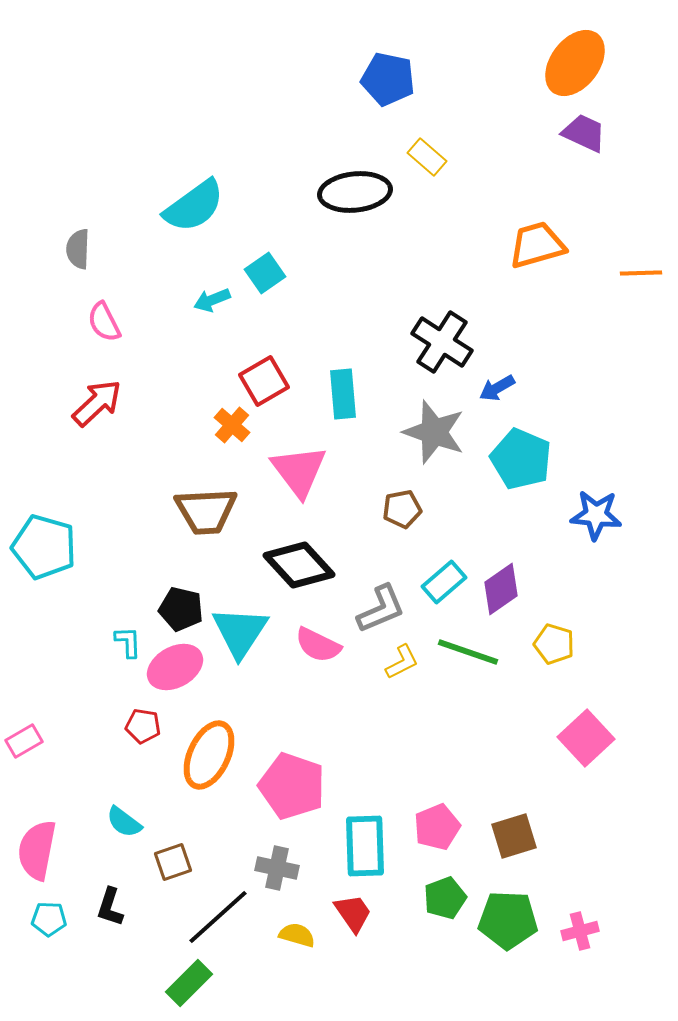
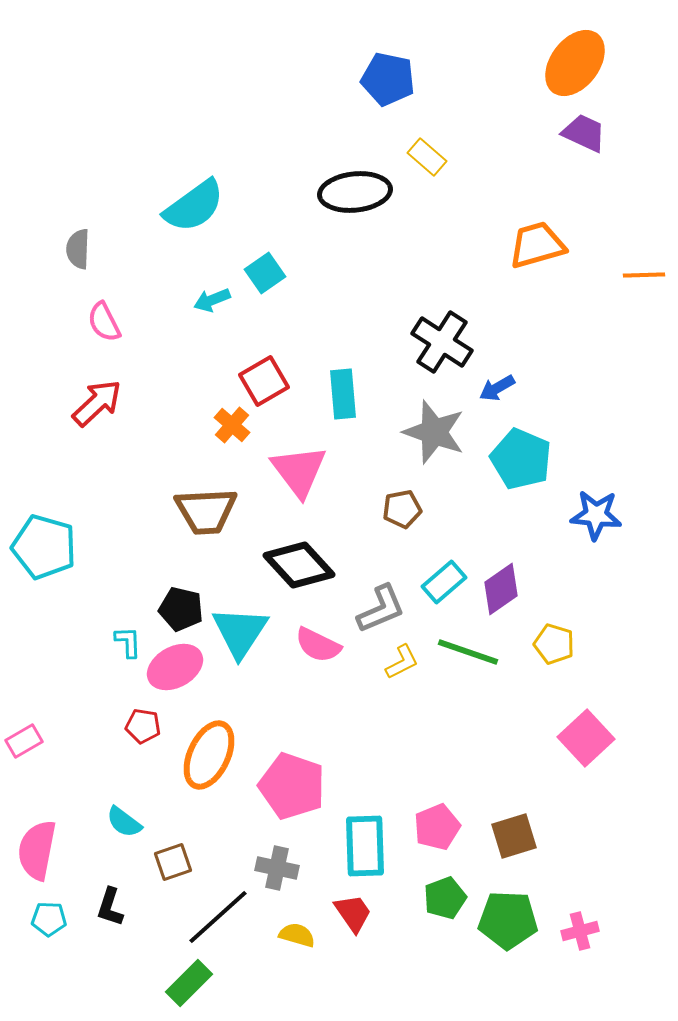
orange line at (641, 273): moved 3 px right, 2 px down
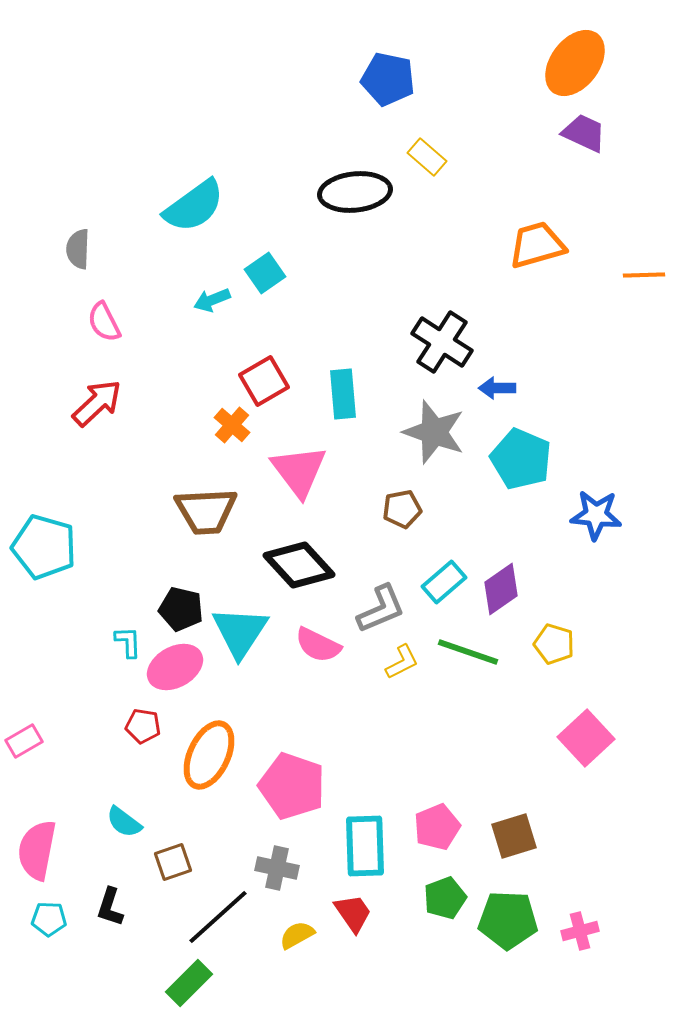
blue arrow at (497, 388): rotated 30 degrees clockwise
yellow semicircle at (297, 935): rotated 45 degrees counterclockwise
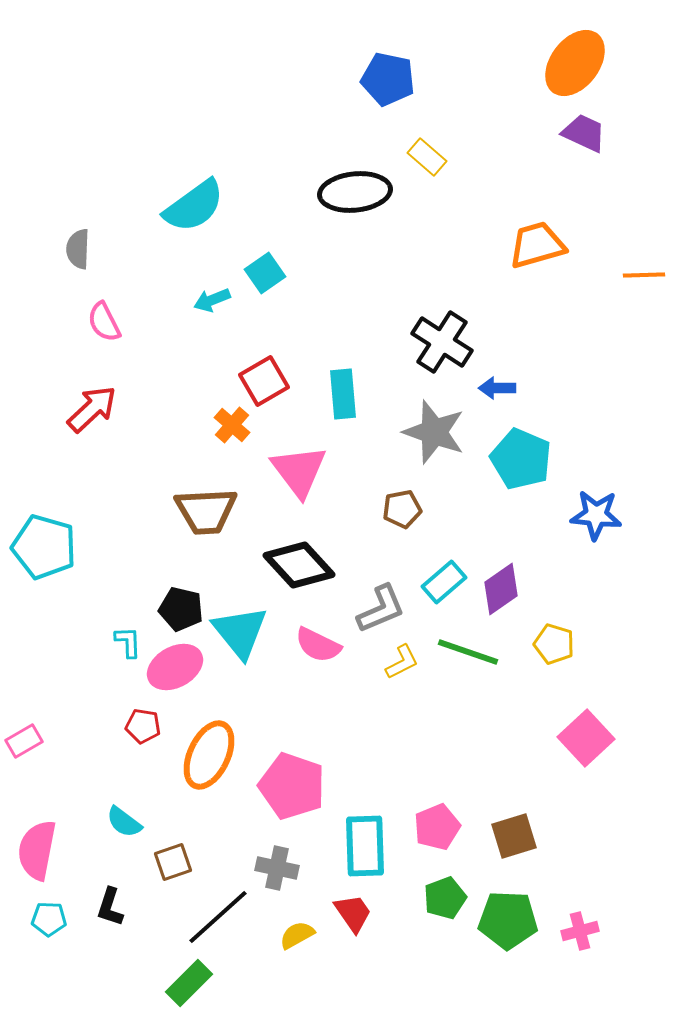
red arrow at (97, 403): moved 5 px left, 6 px down
cyan triangle at (240, 632): rotated 12 degrees counterclockwise
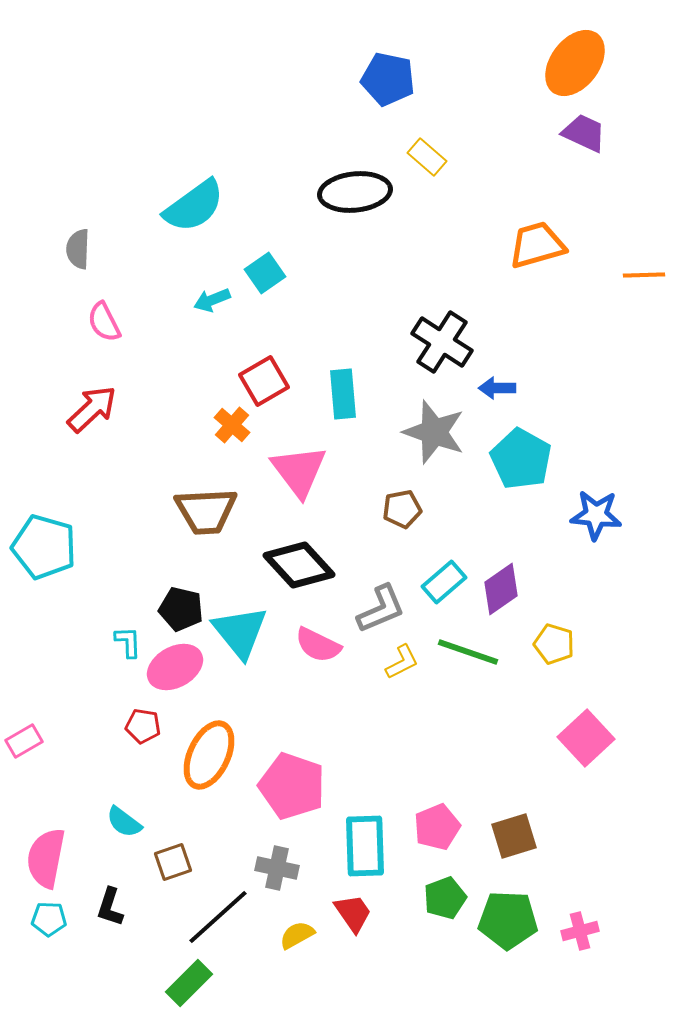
cyan pentagon at (521, 459): rotated 6 degrees clockwise
pink semicircle at (37, 850): moved 9 px right, 8 px down
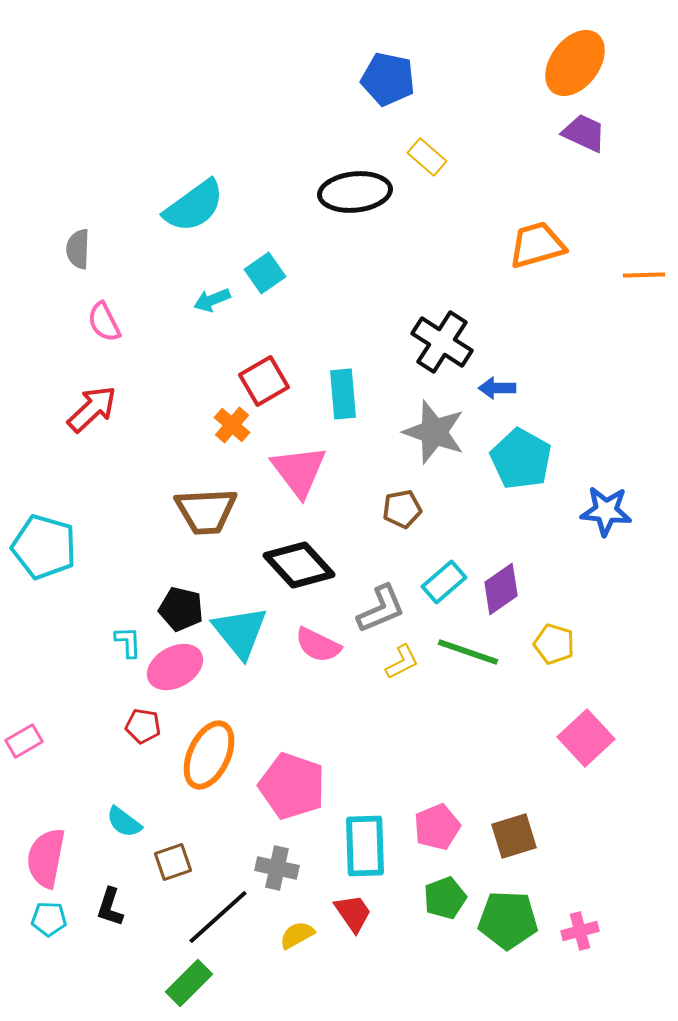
blue star at (596, 515): moved 10 px right, 4 px up
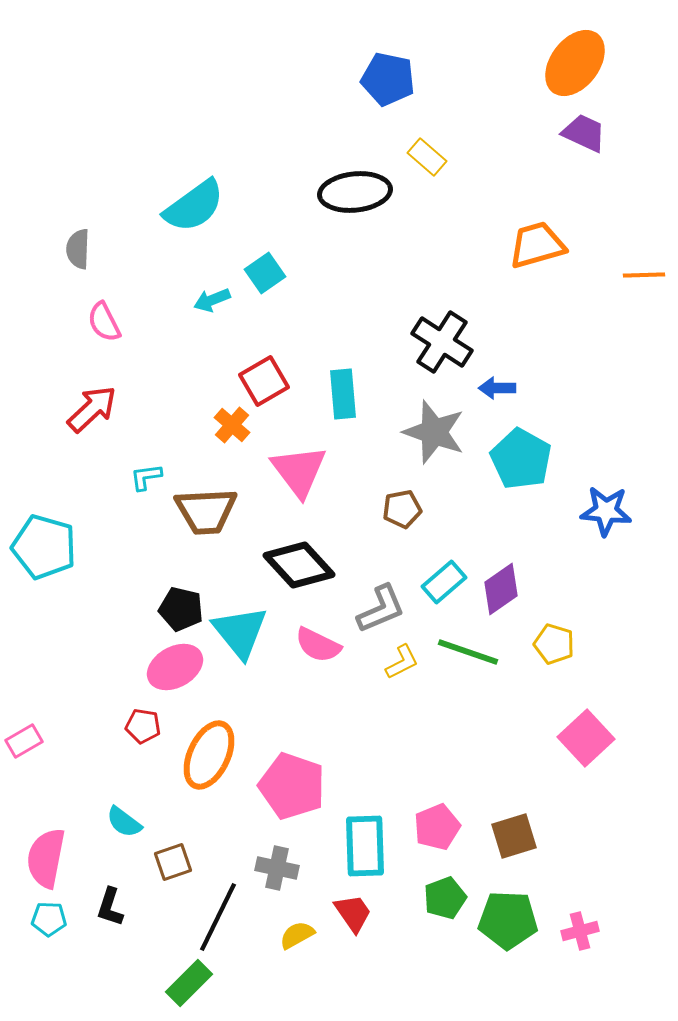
cyan L-shape at (128, 642): moved 18 px right, 165 px up; rotated 96 degrees counterclockwise
black line at (218, 917): rotated 22 degrees counterclockwise
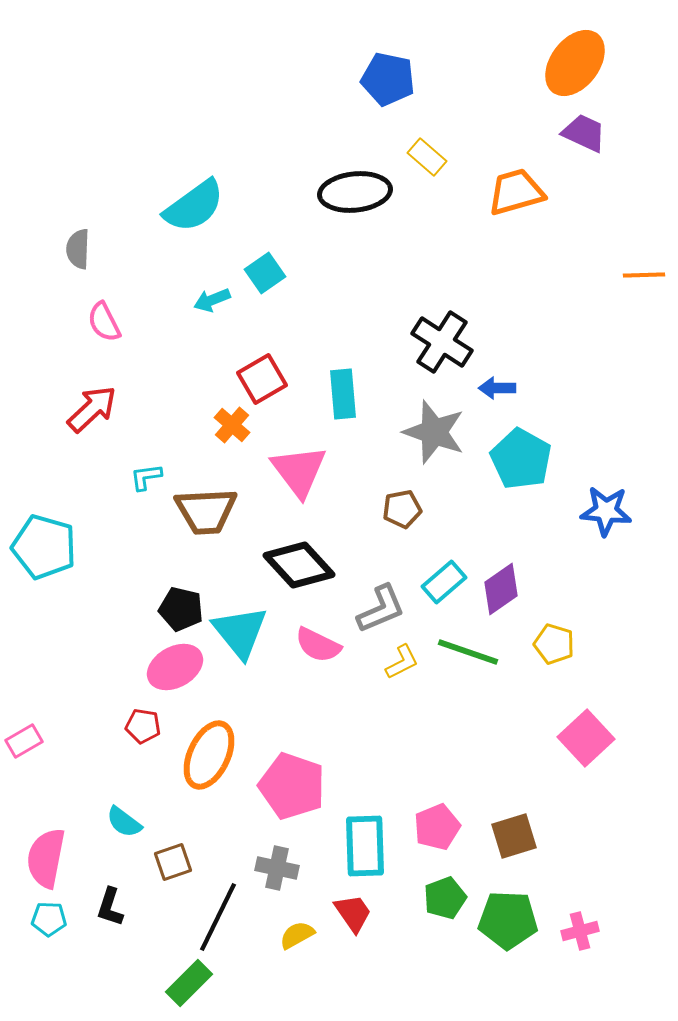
orange trapezoid at (537, 245): moved 21 px left, 53 px up
red square at (264, 381): moved 2 px left, 2 px up
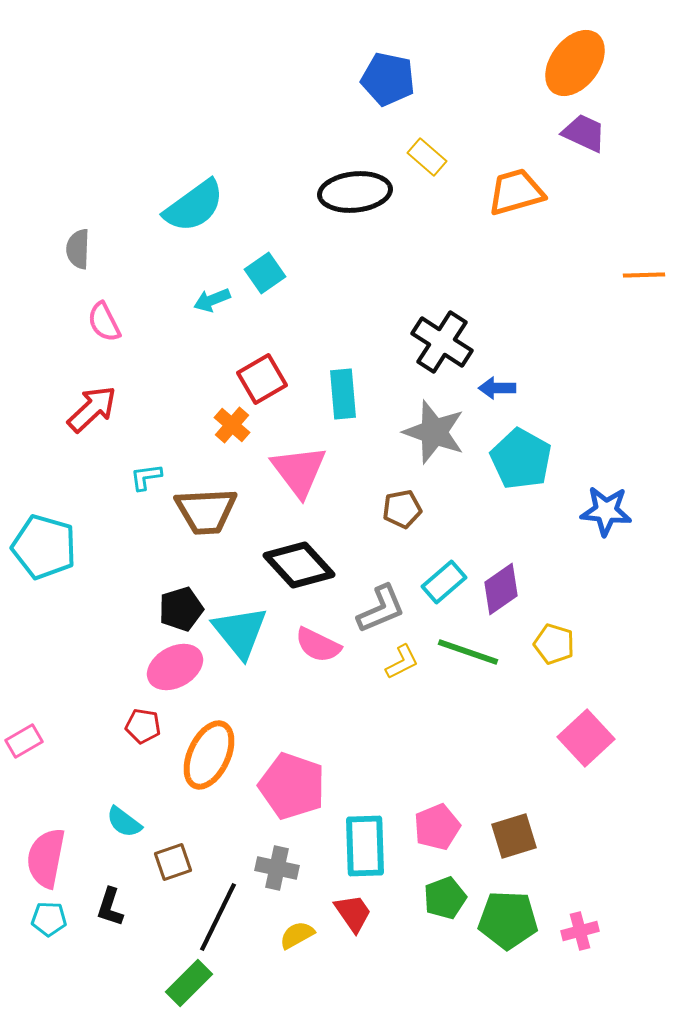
black pentagon at (181, 609): rotated 30 degrees counterclockwise
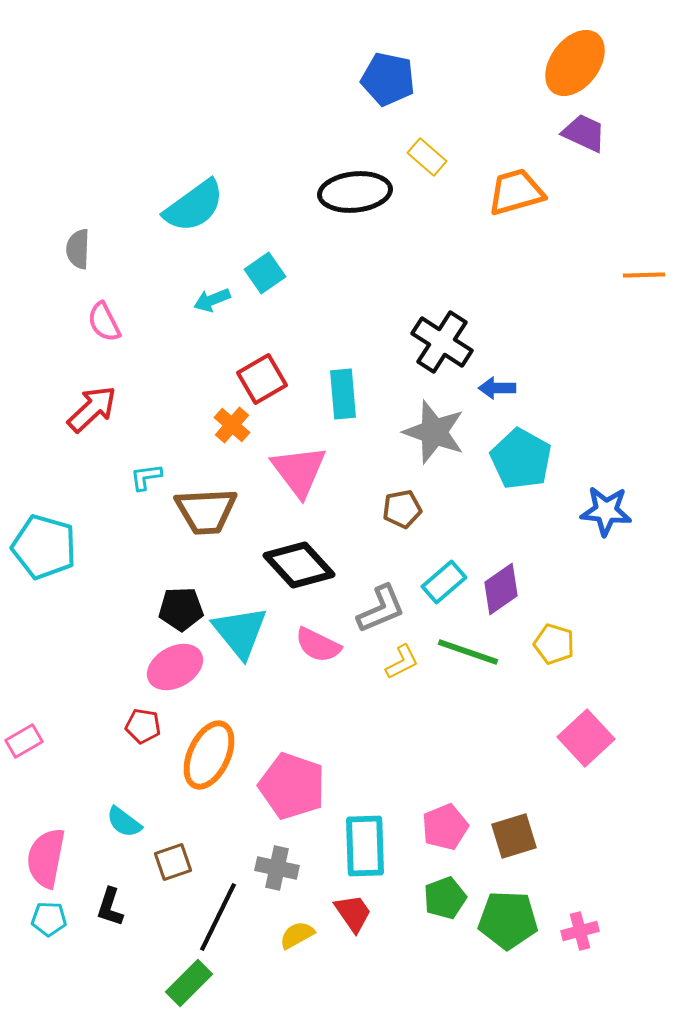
black pentagon at (181, 609): rotated 15 degrees clockwise
pink pentagon at (437, 827): moved 8 px right
